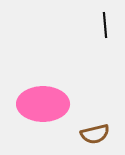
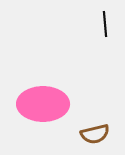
black line: moved 1 px up
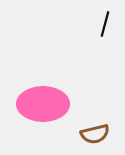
black line: rotated 20 degrees clockwise
